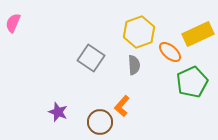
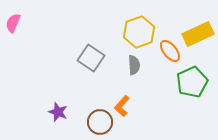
orange ellipse: moved 1 px up; rotated 10 degrees clockwise
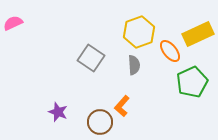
pink semicircle: rotated 42 degrees clockwise
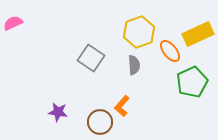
purple star: rotated 12 degrees counterclockwise
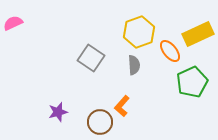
purple star: rotated 24 degrees counterclockwise
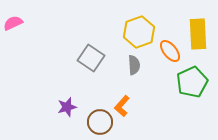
yellow rectangle: rotated 68 degrees counterclockwise
purple star: moved 9 px right, 5 px up
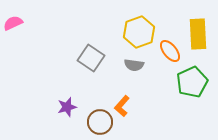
gray semicircle: rotated 102 degrees clockwise
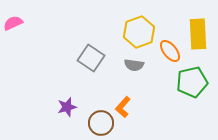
green pentagon: rotated 12 degrees clockwise
orange L-shape: moved 1 px right, 1 px down
brown circle: moved 1 px right, 1 px down
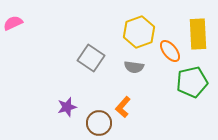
gray semicircle: moved 2 px down
brown circle: moved 2 px left
